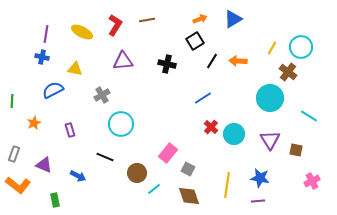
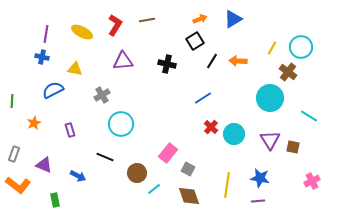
brown square at (296, 150): moved 3 px left, 3 px up
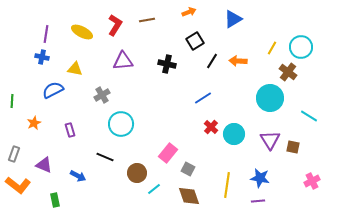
orange arrow at (200, 19): moved 11 px left, 7 px up
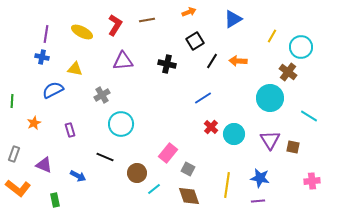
yellow line at (272, 48): moved 12 px up
pink cross at (312, 181): rotated 21 degrees clockwise
orange L-shape at (18, 185): moved 3 px down
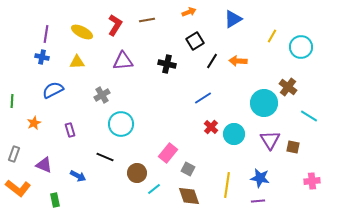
yellow triangle at (75, 69): moved 2 px right, 7 px up; rotated 14 degrees counterclockwise
brown cross at (288, 72): moved 15 px down
cyan circle at (270, 98): moved 6 px left, 5 px down
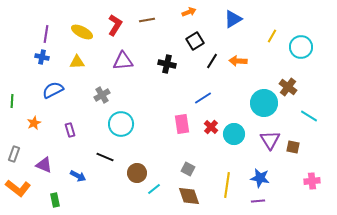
pink rectangle at (168, 153): moved 14 px right, 29 px up; rotated 48 degrees counterclockwise
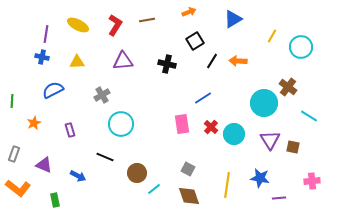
yellow ellipse at (82, 32): moved 4 px left, 7 px up
purple line at (258, 201): moved 21 px right, 3 px up
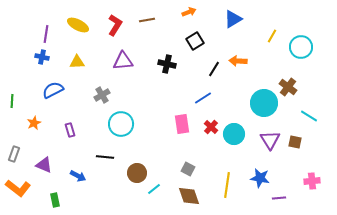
black line at (212, 61): moved 2 px right, 8 px down
brown square at (293, 147): moved 2 px right, 5 px up
black line at (105, 157): rotated 18 degrees counterclockwise
